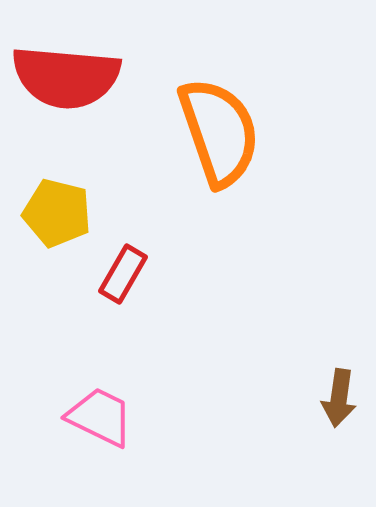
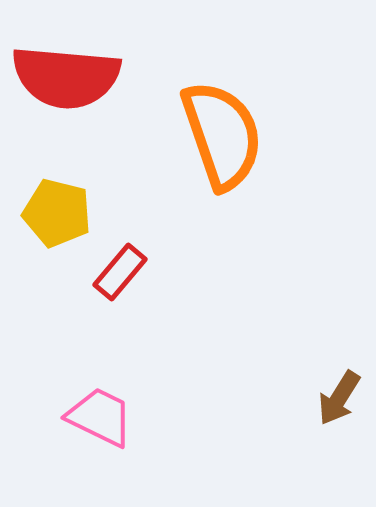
orange semicircle: moved 3 px right, 3 px down
red rectangle: moved 3 px left, 2 px up; rotated 10 degrees clockwise
brown arrow: rotated 24 degrees clockwise
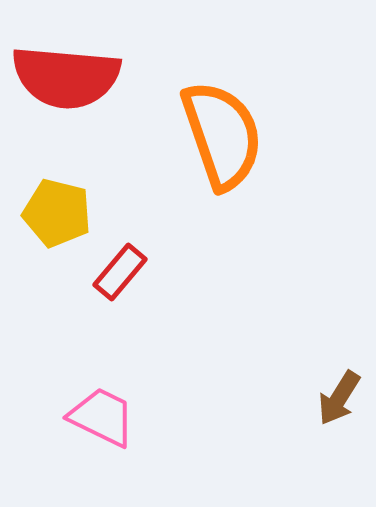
pink trapezoid: moved 2 px right
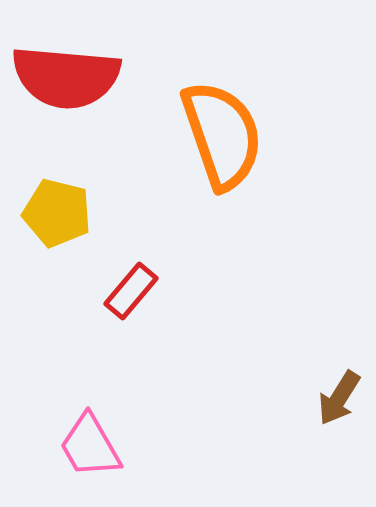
red rectangle: moved 11 px right, 19 px down
pink trapezoid: moved 12 px left, 29 px down; rotated 146 degrees counterclockwise
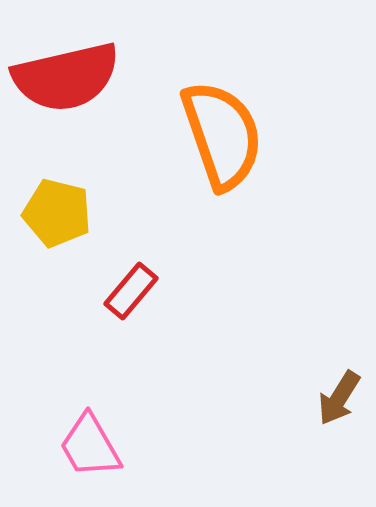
red semicircle: rotated 18 degrees counterclockwise
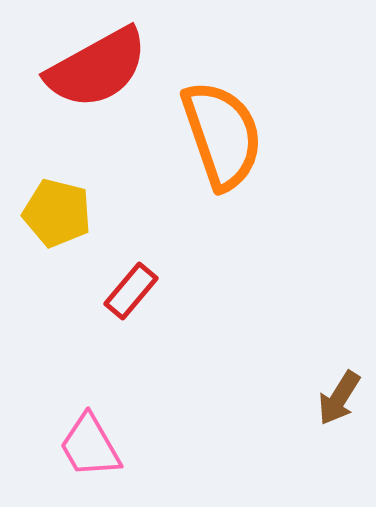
red semicircle: moved 31 px right, 9 px up; rotated 16 degrees counterclockwise
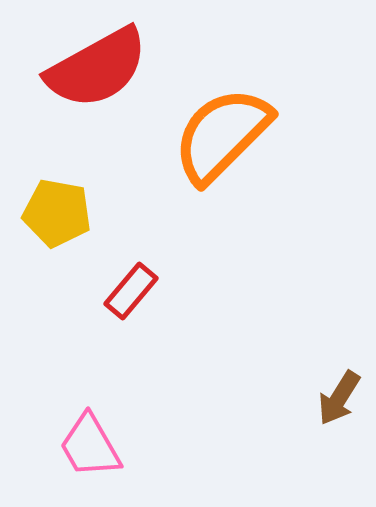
orange semicircle: rotated 116 degrees counterclockwise
yellow pentagon: rotated 4 degrees counterclockwise
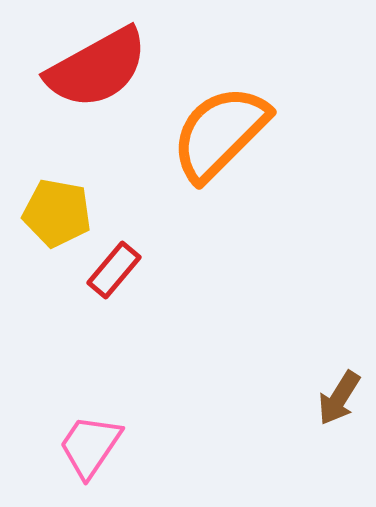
orange semicircle: moved 2 px left, 2 px up
red rectangle: moved 17 px left, 21 px up
pink trapezoid: rotated 64 degrees clockwise
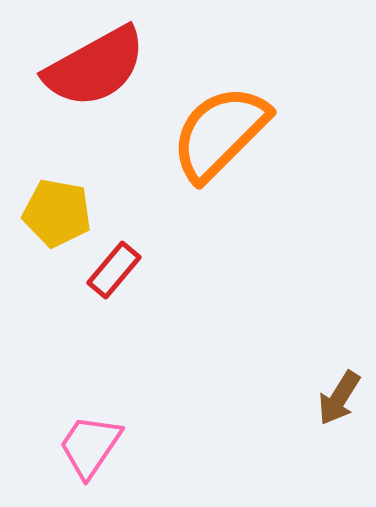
red semicircle: moved 2 px left, 1 px up
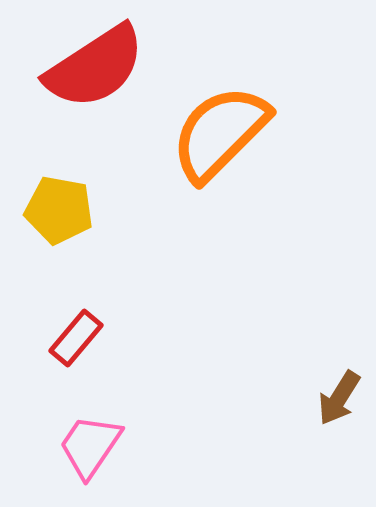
red semicircle: rotated 4 degrees counterclockwise
yellow pentagon: moved 2 px right, 3 px up
red rectangle: moved 38 px left, 68 px down
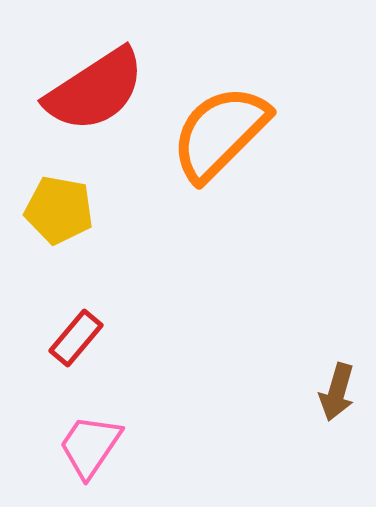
red semicircle: moved 23 px down
brown arrow: moved 2 px left, 6 px up; rotated 16 degrees counterclockwise
